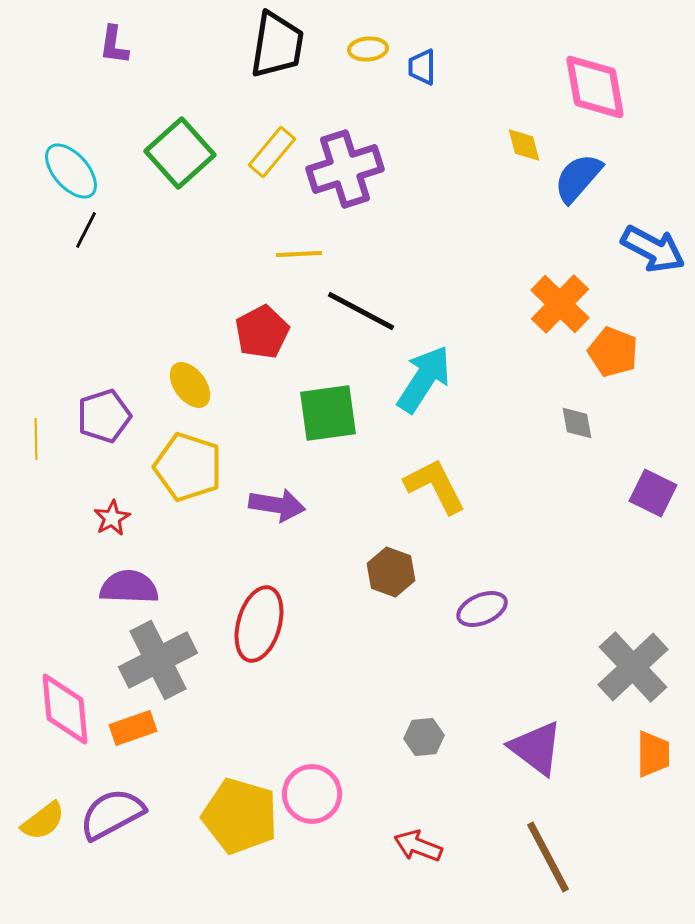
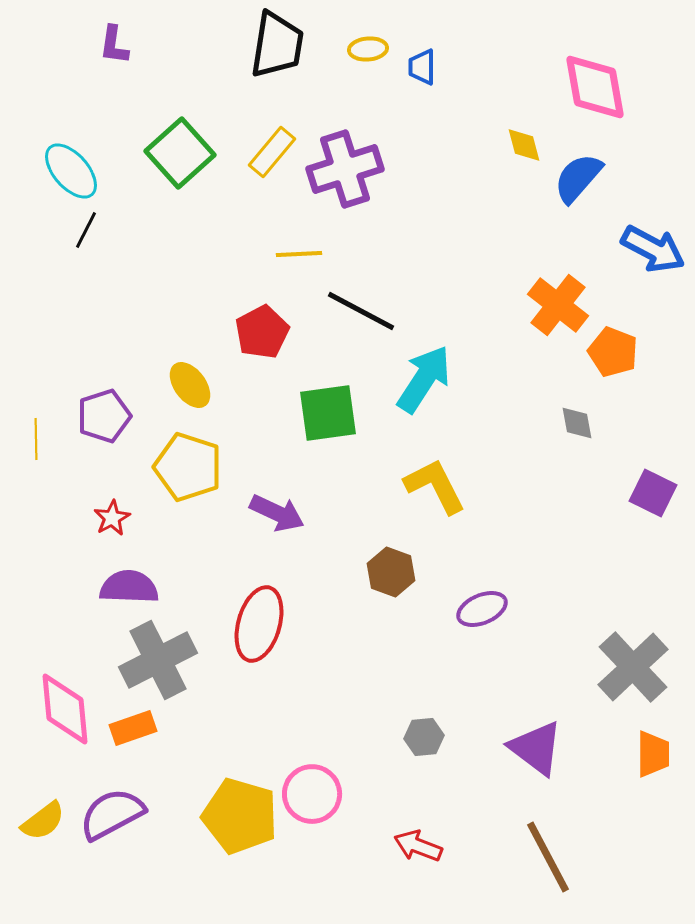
orange cross at (560, 304): moved 2 px left, 1 px down; rotated 6 degrees counterclockwise
purple arrow at (277, 505): moved 8 px down; rotated 16 degrees clockwise
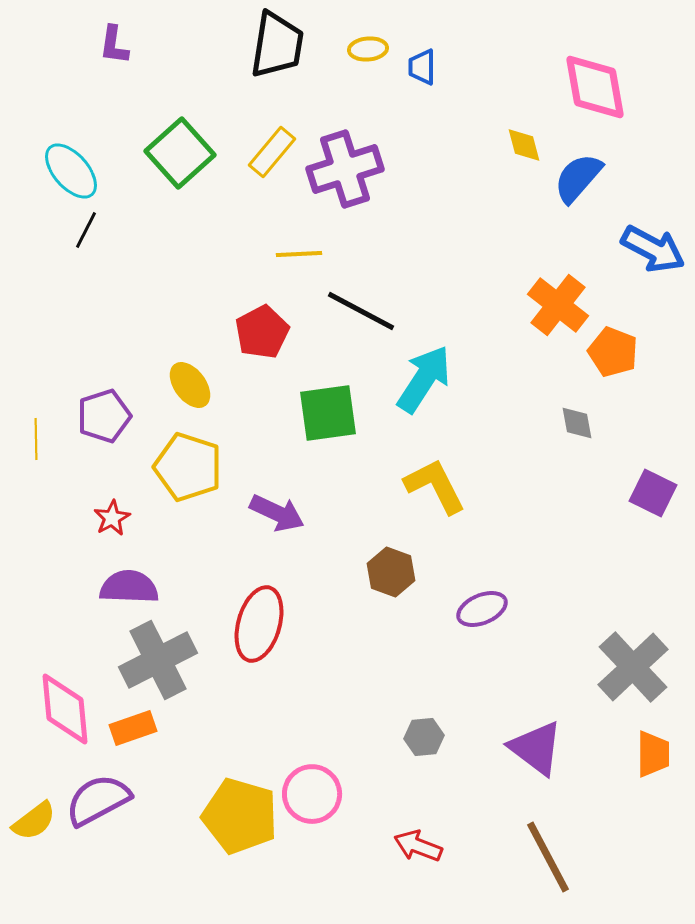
purple semicircle at (112, 814): moved 14 px left, 14 px up
yellow semicircle at (43, 821): moved 9 px left
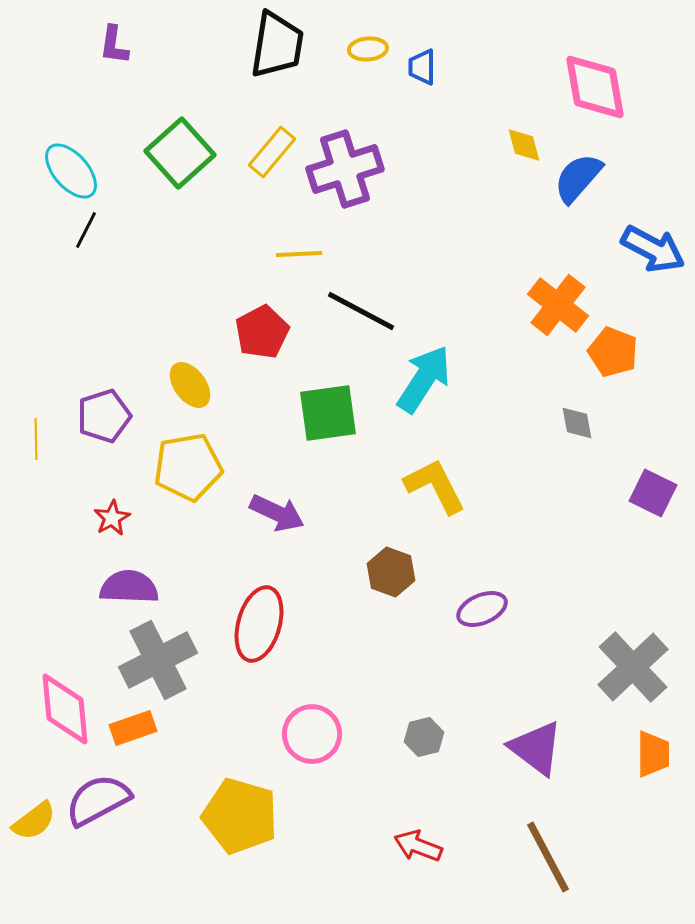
yellow pentagon at (188, 467): rotated 28 degrees counterclockwise
gray hexagon at (424, 737): rotated 9 degrees counterclockwise
pink circle at (312, 794): moved 60 px up
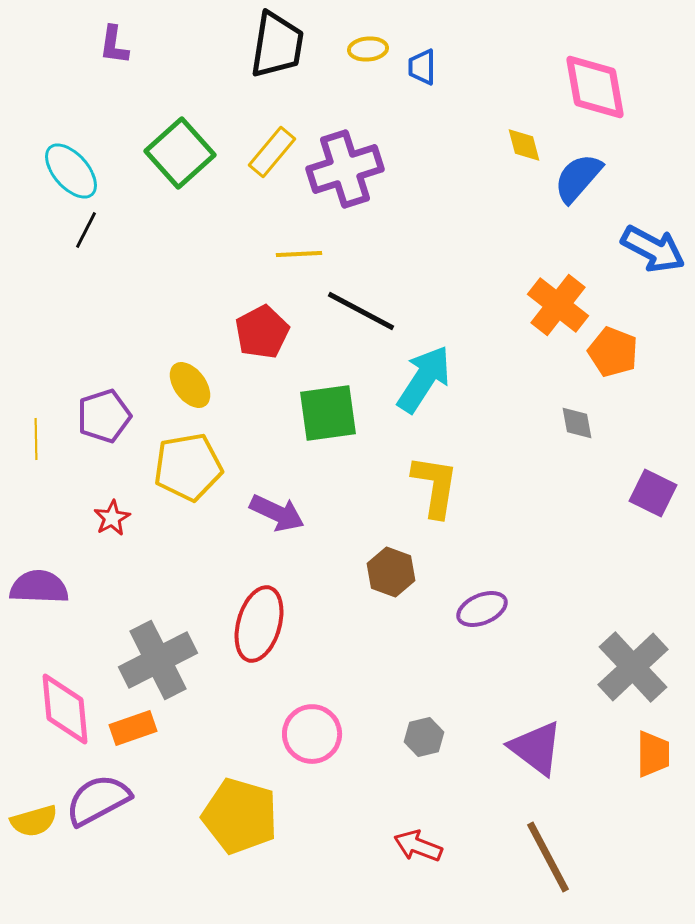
yellow L-shape at (435, 486): rotated 36 degrees clockwise
purple semicircle at (129, 587): moved 90 px left
yellow semicircle at (34, 821): rotated 21 degrees clockwise
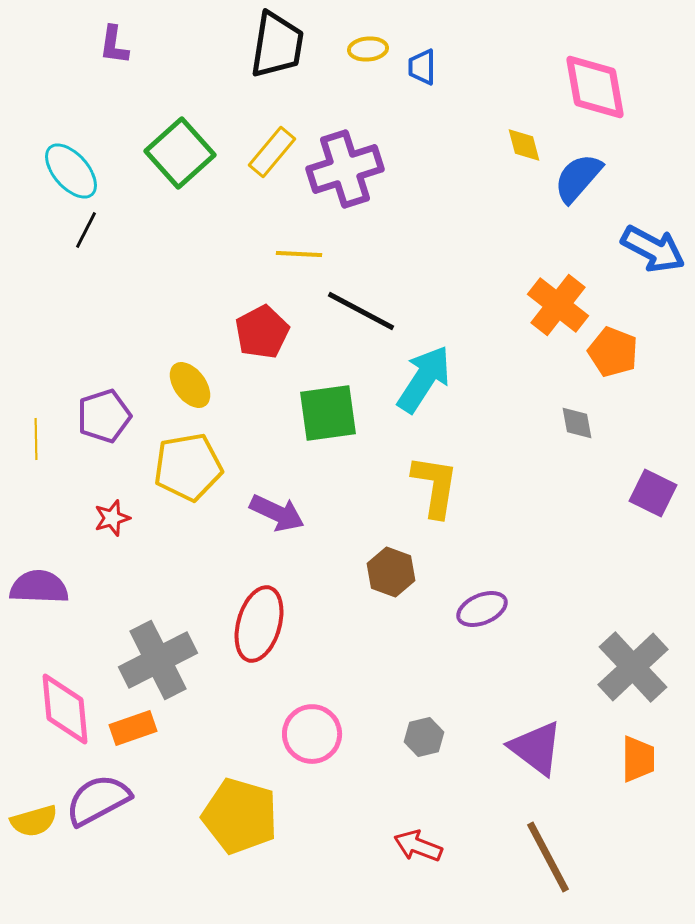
yellow line at (299, 254): rotated 6 degrees clockwise
red star at (112, 518): rotated 12 degrees clockwise
orange trapezoid at (653, 754): moved 15 px left, 5 px down
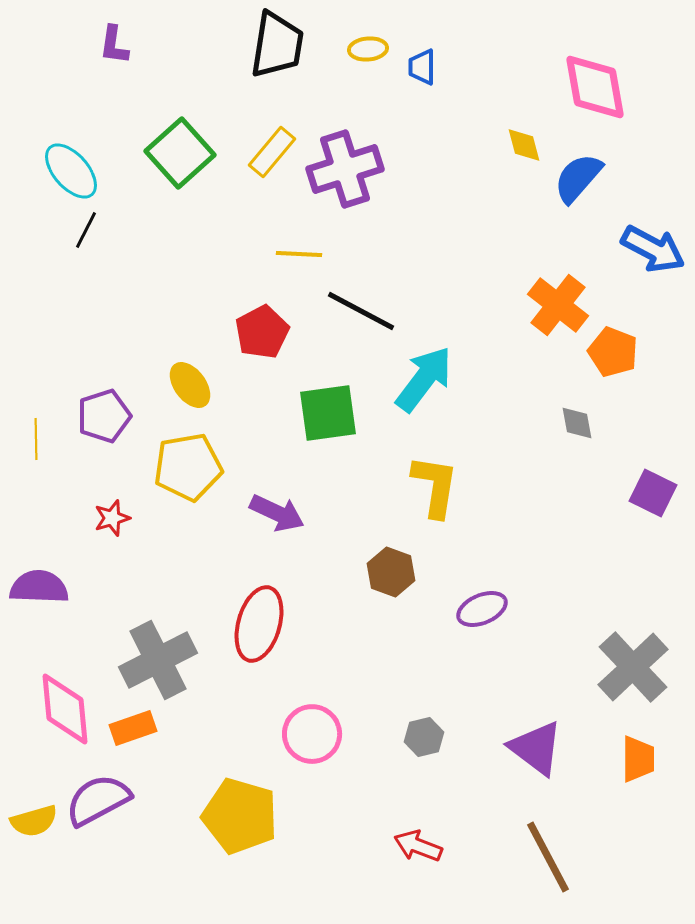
cyan arrow at (424, 379): rotated 4 degrees clockwise
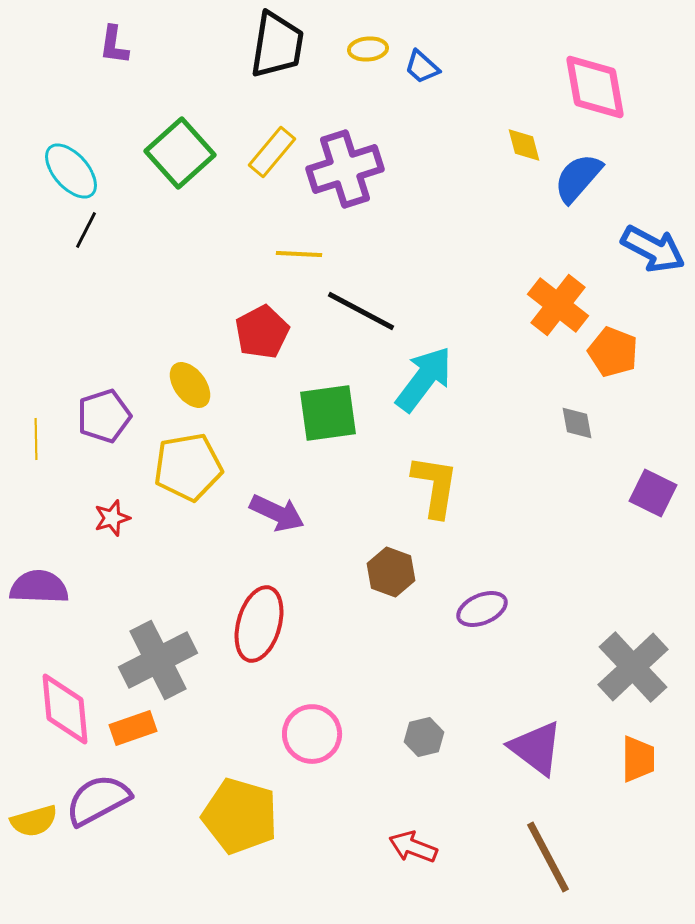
blue trapezoid at (422, 67): rotated 48 degrees counterclockwise
red arrow at (418, 846): moved 5 px left, 1 px down
